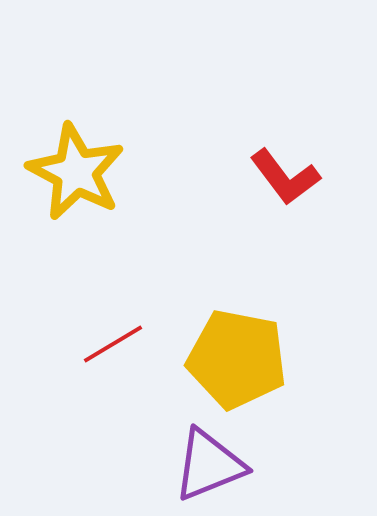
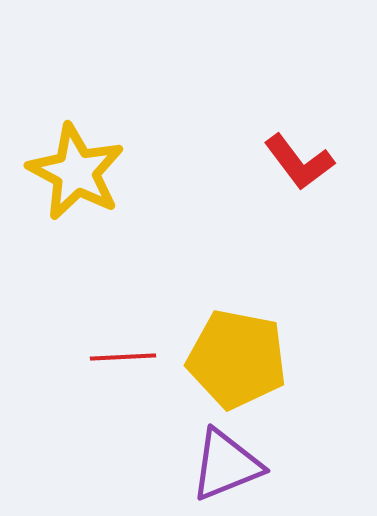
red L-shape: moved 14 px right, 15 px up
red line: moved 10 px right, 13 px down; rotated 28 degrees clockwise
purple triangle: moved 17 px right
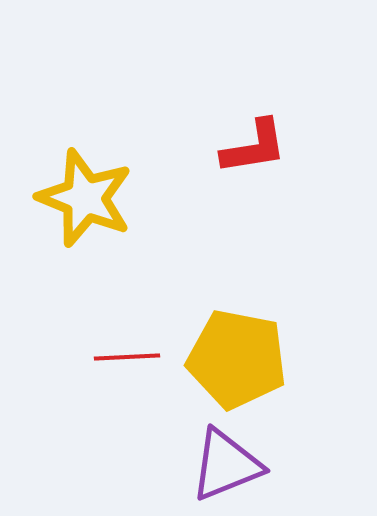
red L-shape: moved 45 px left, 15 px up; rotated 62 degrees counterclockwise
yellow star: moved 9 px right, 26 px down; rotated 6 degrees counterclockwise
red line: moved 4 px right
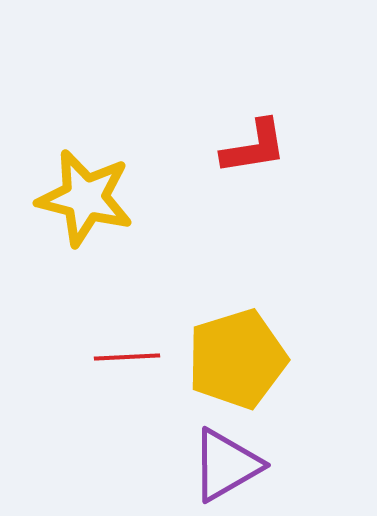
yellow star: rotated 8 degrees counterclockwise
yellow pentagon: rotated 28 degrees counterclockwise
purple triangle: rotated 8 degrees counterclockwise
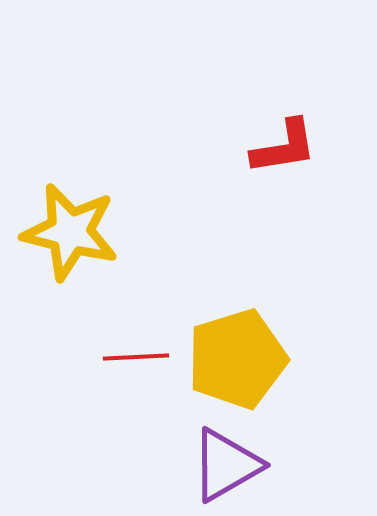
red L-shape: moved 30 px right
yellow star: moved 15 px left, 34 px down
red line: moved 9 px right
